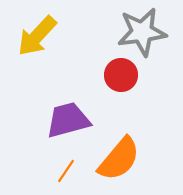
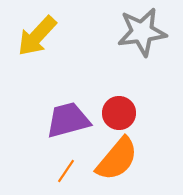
red circle: moved 2 px left, 38 px down
orange semicircle: moved 2 px left
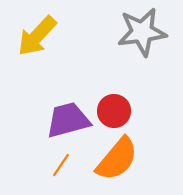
red circle: moved 5 px left, 2 px up
orange line: moved 5 px left, 6 px up
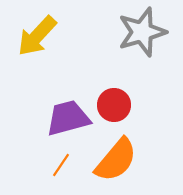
gray star: rotated 9 degrees counterclockwise
red circle: moved 6 px up
purple trapezoid: moved 2 px up
orange semicircle: moved 1 px left, 1 px down
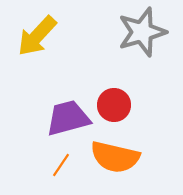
orange semicircle: moved 1 px left, 3 px up; rotated 63 degrees clockwise
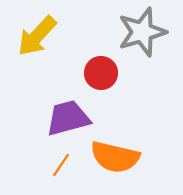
red circle: moved 13 px left, 32 px up
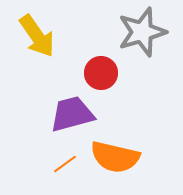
yellow arrow: rotated 78 degrees counterclockwise
purple trapezoid: moved 4 px right, 4 px up
orange line: moved 4 px right, 1 px up; rotated 20 degrees clockwise
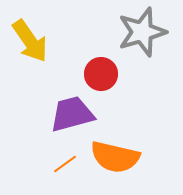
yellow arrow: moved 7 px left, 5 px down
red circle: moved 1 px down
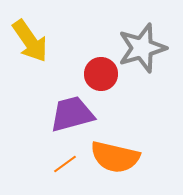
gray star: moved 16 px down
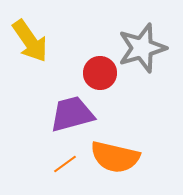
red circle: moved 1 px left, 1 px up
